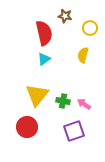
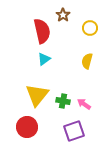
brown star: moved 2 px left, 1 px up; rotated 24 degrees clockwise
red semicircle: moved 2 px left, 2 px up
yellow semicircle: moved 4 px right, 6 px down
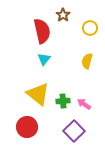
cyan triangle: rotated 16 degrees counterclockwise
yellow triangle: moved 1 px right, 1 px up; rotated 30 degrees counterclockwise
green cross: rotated 16 degrees counterclockwise
purple square: rotated 25 degrees counterclockwise
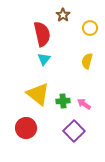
red semicircle: moved 3 px down
red circle: moved 1 px left, 1 px down
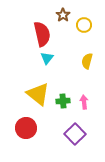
yellow circle: moved 6 px left, 3 px up
cyan triangle: moved 3 px right, 1 px up
pink arrow: moved 2 px up; rotated 48 degrees clockwise
purple square: moved 1 px right, 3 px down
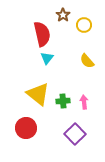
yellow semicircle: rotated 56 degrees counterclockwise
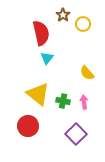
yellow circle: moved 1 px left, 1 px up
red semicircle: moved 1 px left, 1 px up
yellow semicircle: moved 12 px down
green cross: rotated 16 degrees clockwise
red circle: moved 2 px right, 2 px up
purple square: moved 1 px right
